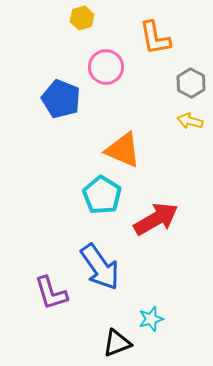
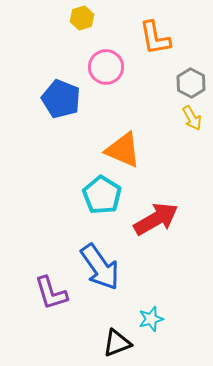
yellow arrow: moved 2 px right, 3 px up; rotated 135 degrees counterclockwise
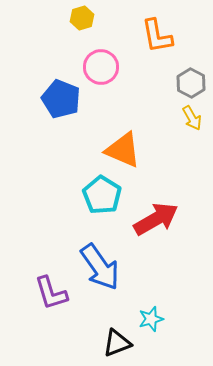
orange L-shape: moved 2 px right, 2 px up
pink circle: moved 5 px left
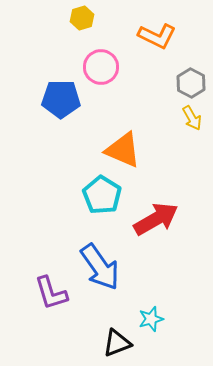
orange L-shape: rotated 54 degrees counterclockwise
blue pentagon: rotated 21 degrees counterclockwise
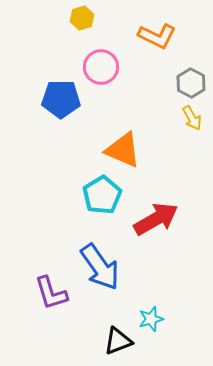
cyan pentagon: rotated 9 degrees clockwise
black triangle: moved 1 px right, 2 px up
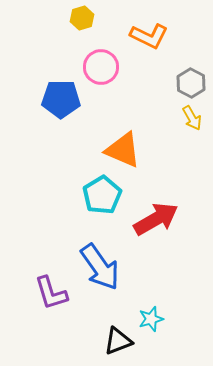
orange L-shape: moved 8 px left
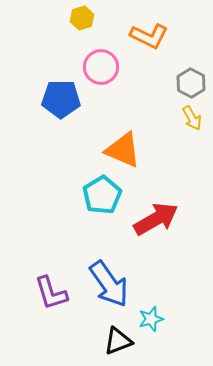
blue arrow: moved 9 px right, 17 px down
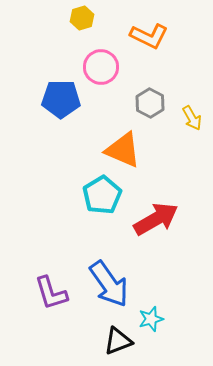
gray hexagon: moved 41 px left, 20 px down
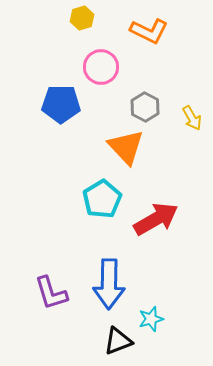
orange L-shape: moved 5 px up
blue pentagon: moved 5 px down
gray hexagon: moved 5 px left, 4 px down
orange triangle: moved 3 px right, 3 px up; rotated 24 degrees clockwise
cyan pentagon: moved 4 px down
blue arrow: rotated 36 degrees clockwise
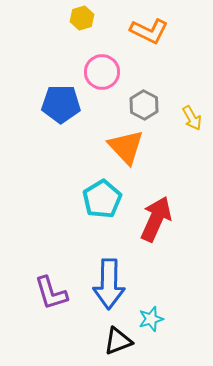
pink circle: moved 1 px right, 5 px down
gray hexagon: moved 1 px left, 2 px up
red arrow: rotated 36 degrees counterclockwise
